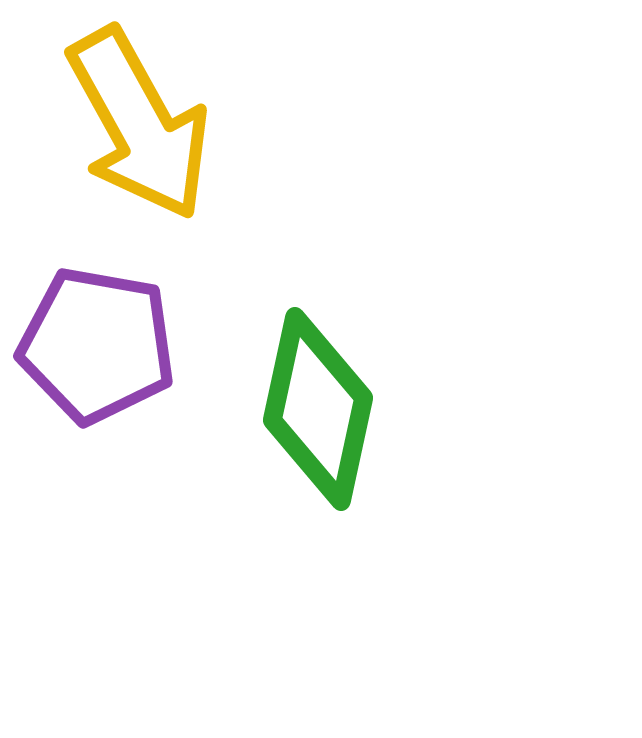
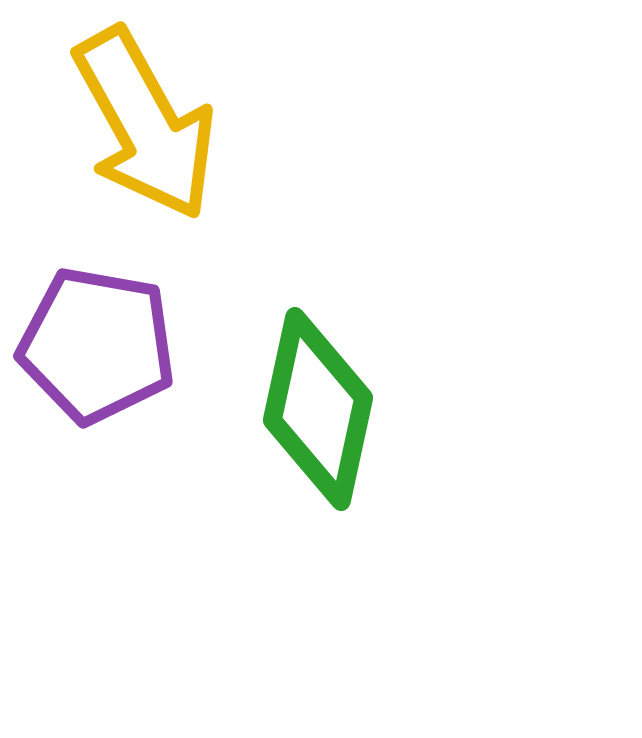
yellow arrow: moved 6 px right
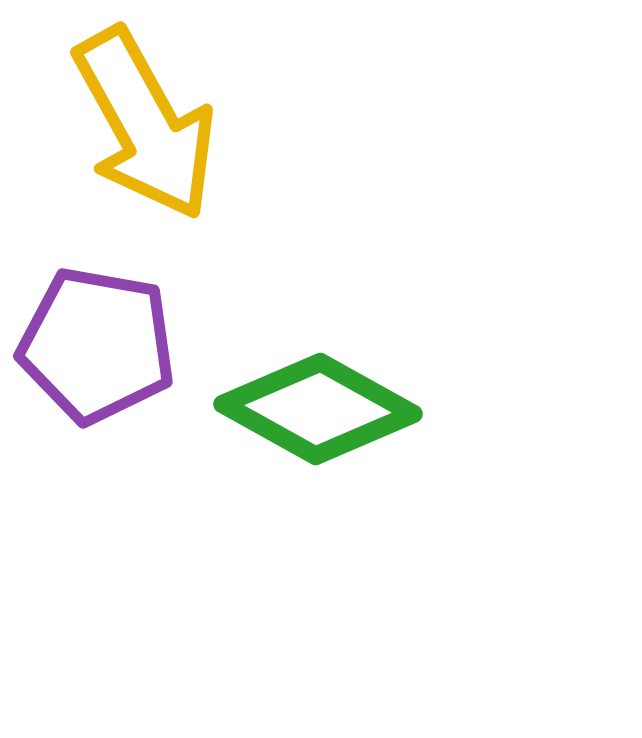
green diamond: rotated 73 degrees counterclockwise
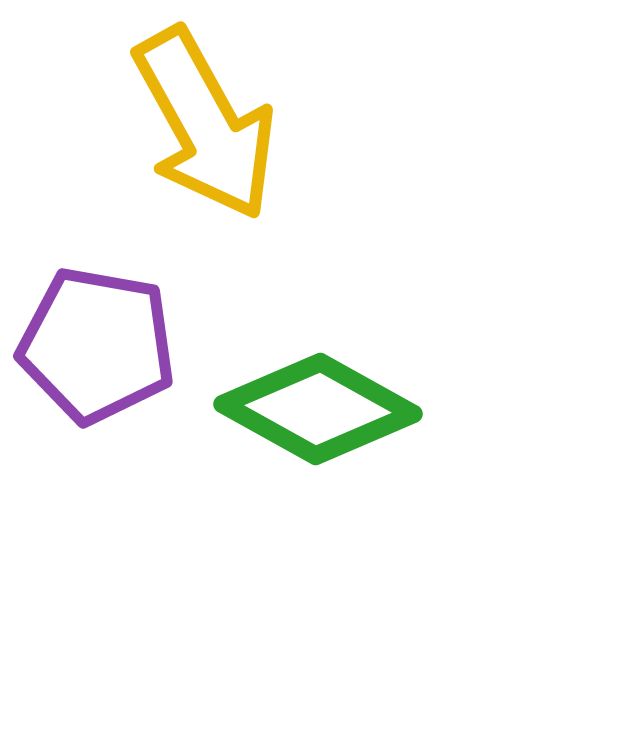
yellow arrow: moved 60 px right
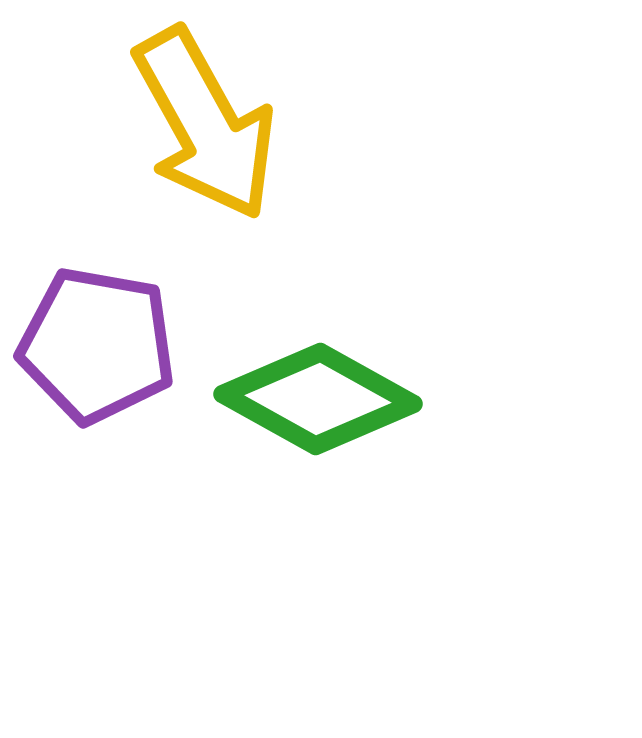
green diamond: moved 10 px up
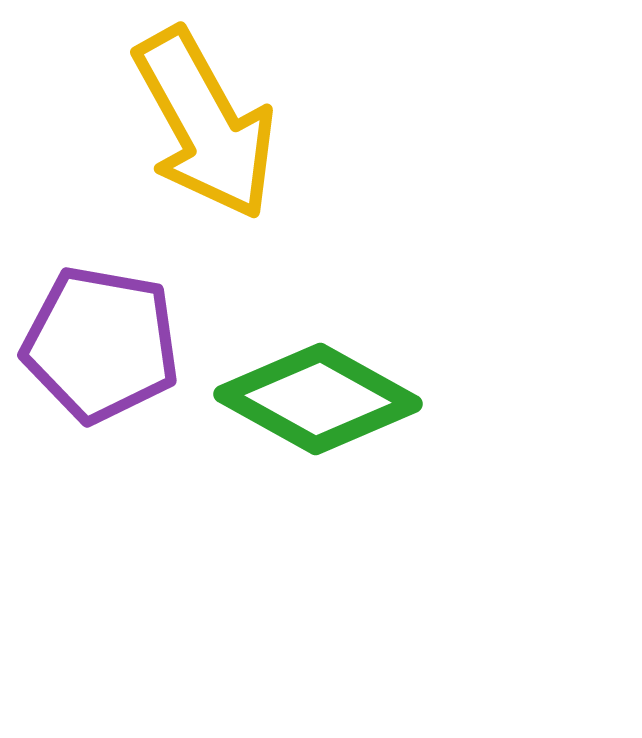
purple pentagon: moved 4 px right, 1 px up
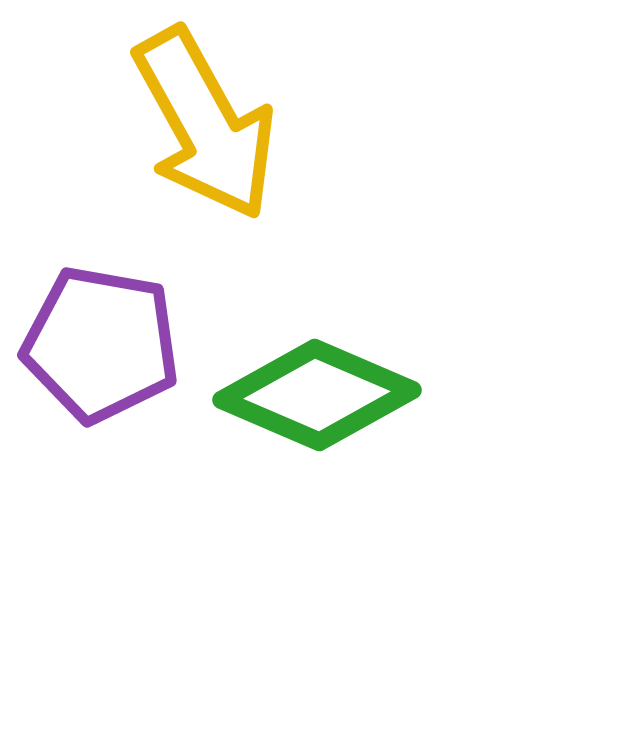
green diamond: moved 1 px left, 4 px up; rotated 6 degrees counterclockwise
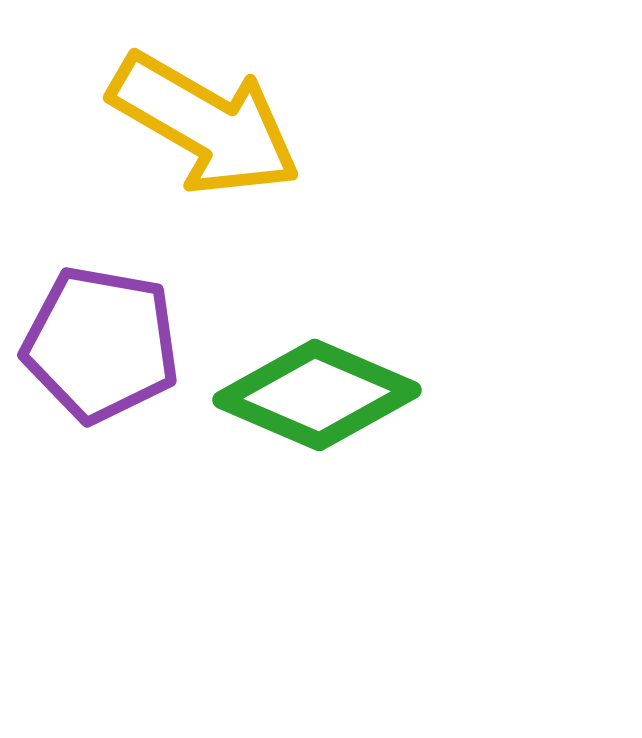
yellow arrow: rotated 31 degrees counterclockwise
